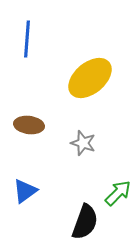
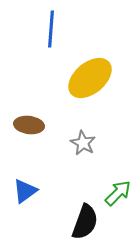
blue line: moved 24 px right, 10 px up
gray star: rotated 10 degrees clockwise
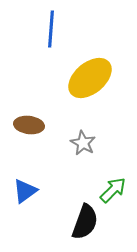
green arrow: moved 5 px left, 3 px up
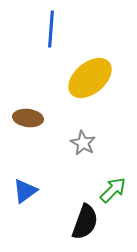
brown ellipse: moved 1 px left, 7 px up
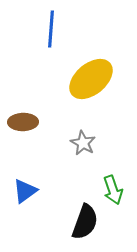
yellow ellipse: moved 1 px right, 1 px down
brown ellipse: moved 5 px left, 4 px down; rotated 8 degrees counterclockwise
green arrow: rotated 116 degrees clockwise
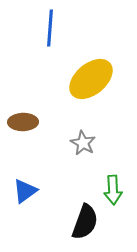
blue line: moved 1 px left, 1 px up
green arrow: rotated 16 degrees clockwise
